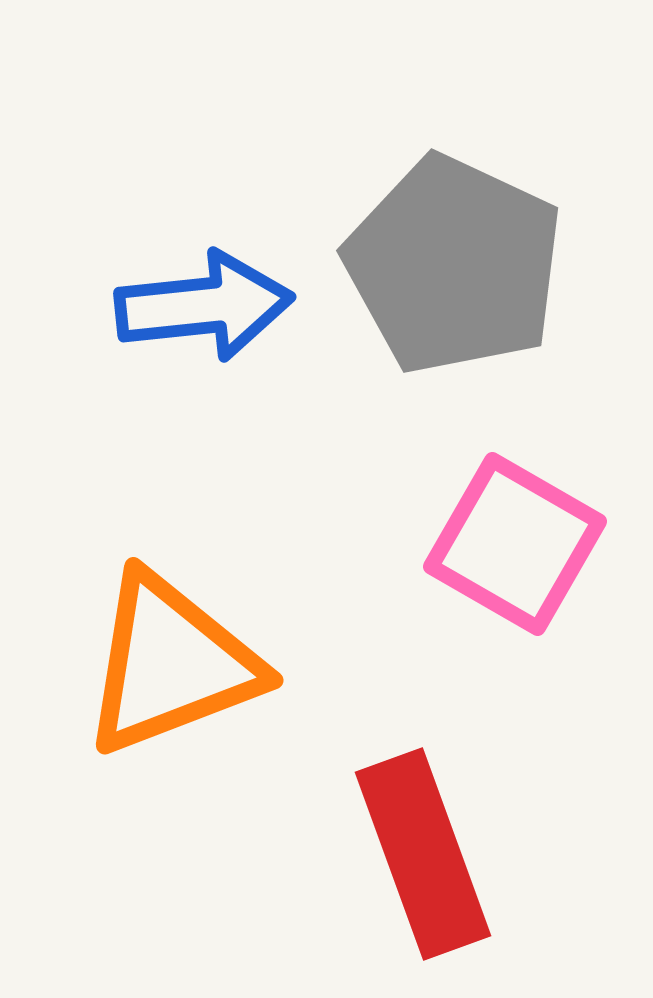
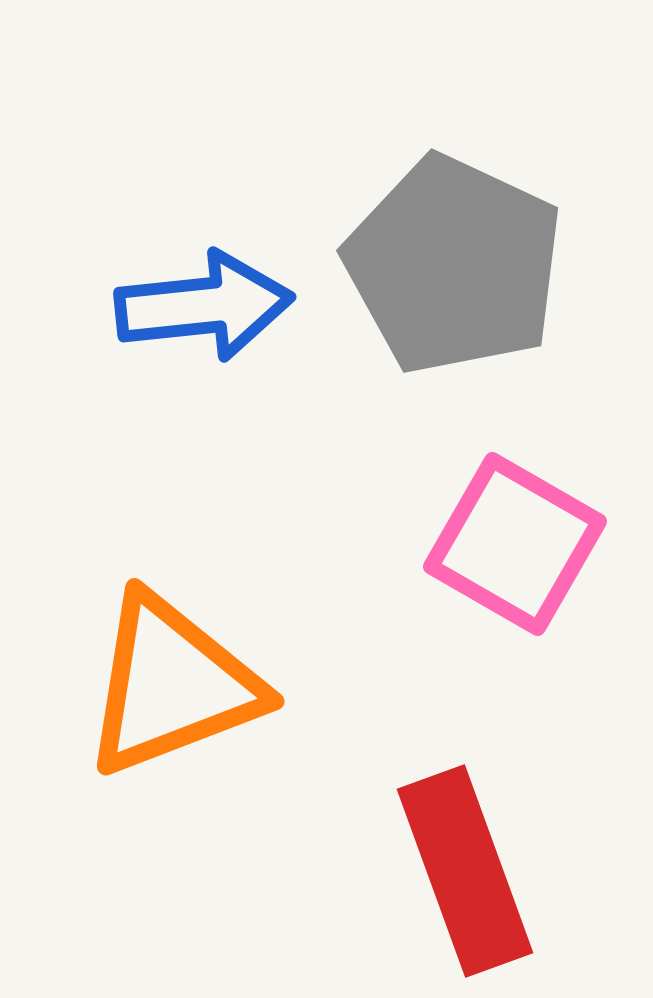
orange triangle: moved 1 px right, 21 px down
red rectangle: moved 42 px right, 17 px down
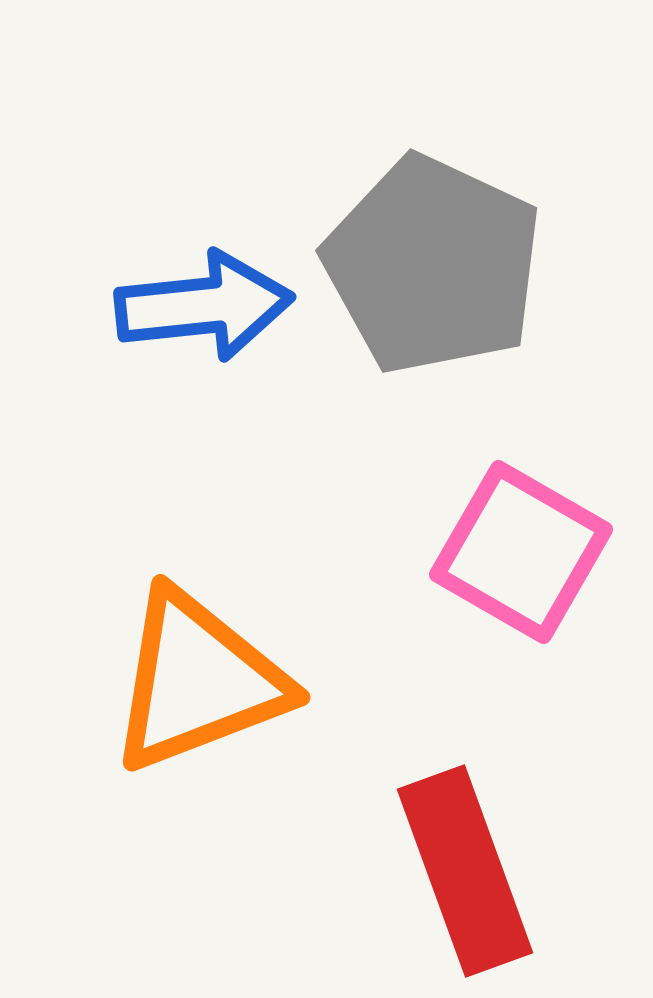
gray pentagon: moved 21 px left
pink square: moved 6 px right, 8 px down
orange triangle: moved 26 px right, 4 px up
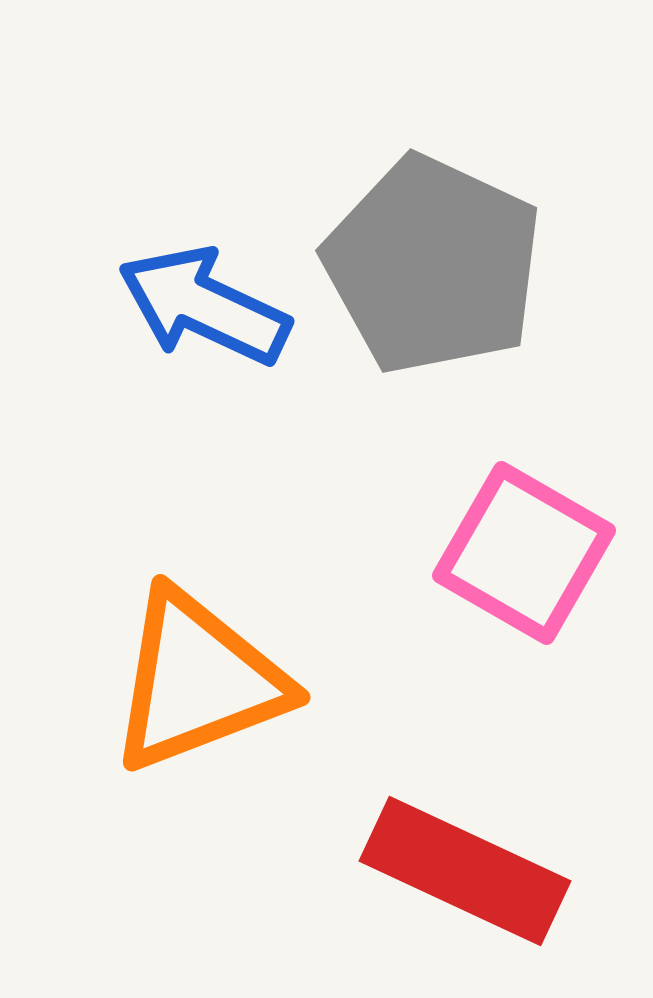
blue arrow: rotated 149 degrees counterclockwise
pink square: moved 3 px right, 1 px down
red rectangle: rotated 45 degrees counterclockwise
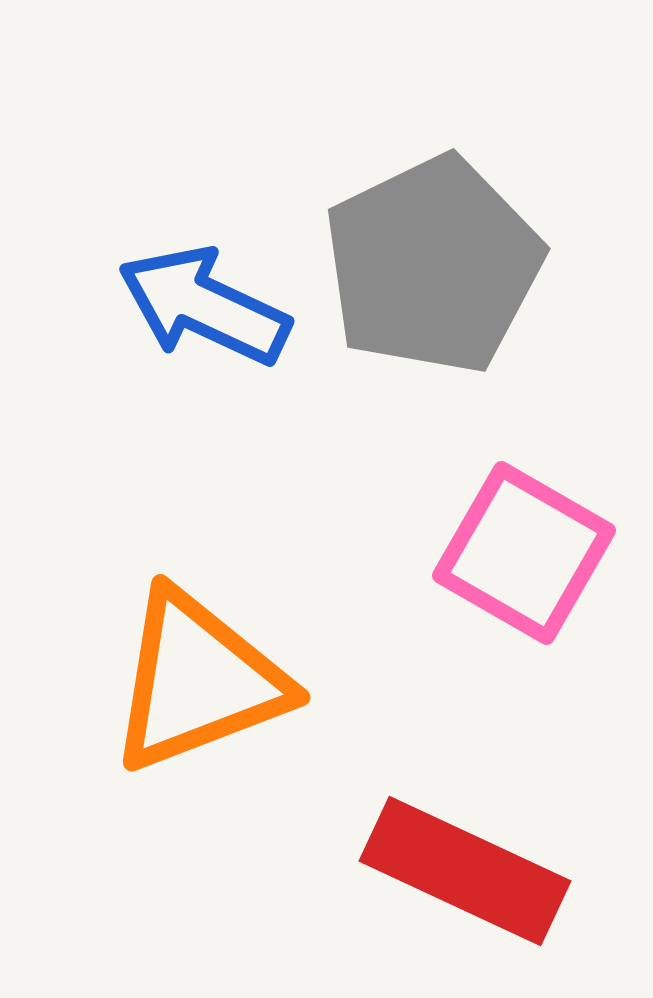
gray pentagon: rotated 21 degrees clockwise
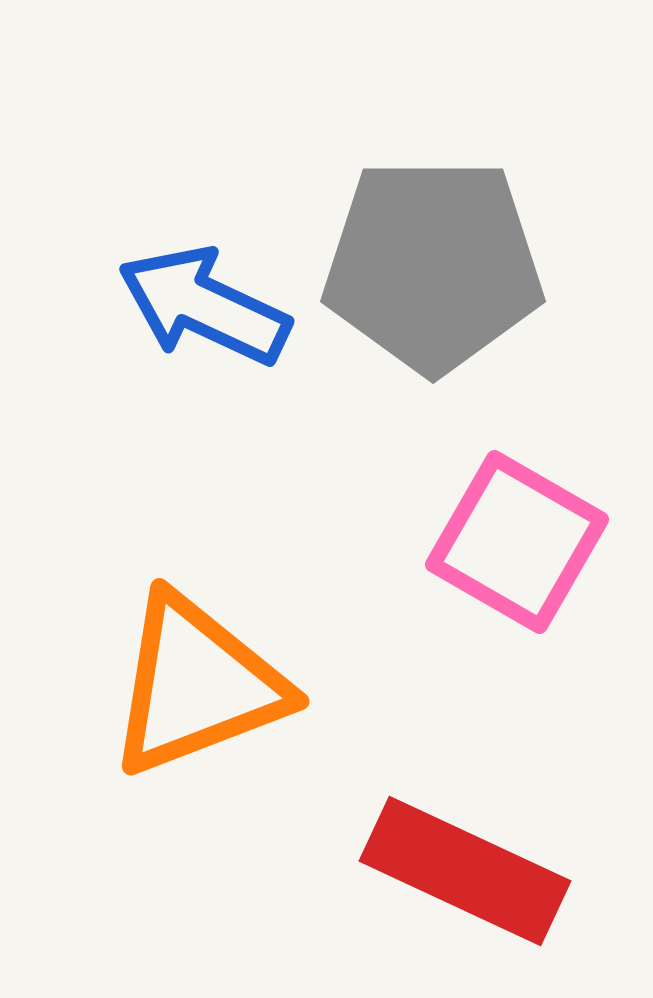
gray pentagon: rotated 26 degrees clockwise
pink square: moved 7 px left, 11 px up
orange triangle: moved 1 px left, 4 px down
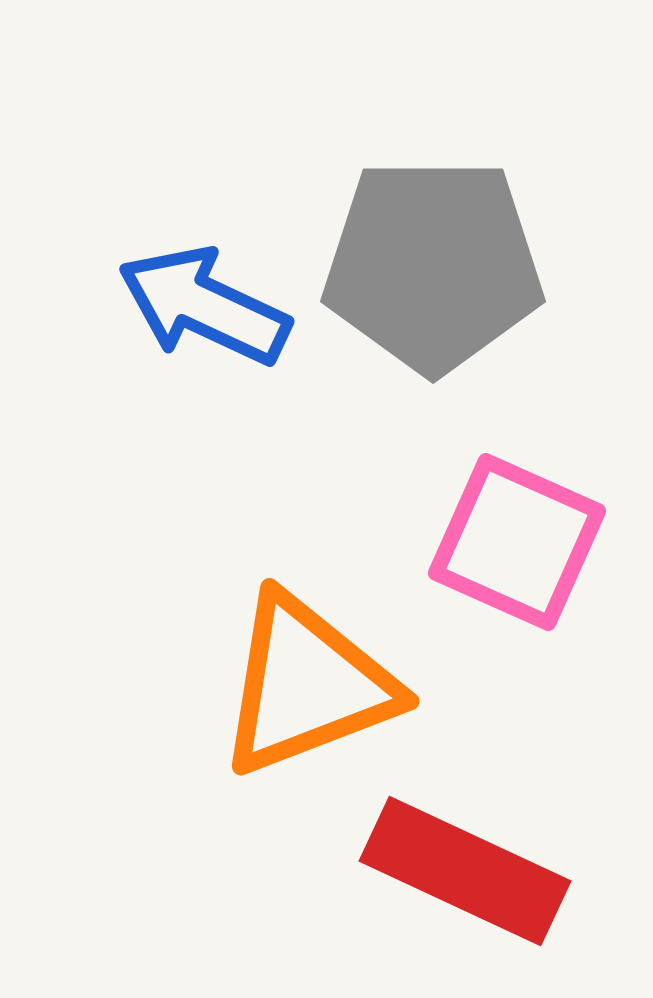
pink square: rotated 6 degrees counterclockwise
orange triangle: moved 110 px right
